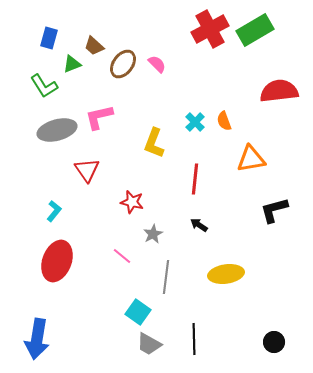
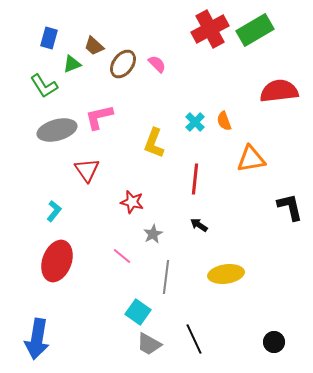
black L-shape: moved 16 px right, 3 px up; rotated 92 degrees clockwise
black line: rotated 24 degrees counterclockwise
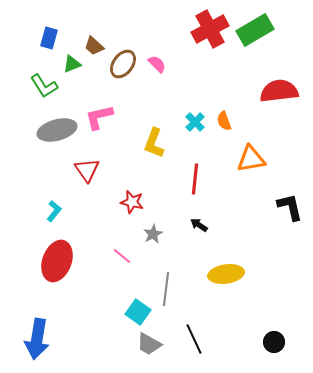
gray line: moved 12 px down
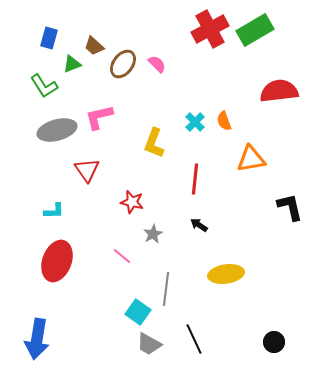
cyan L-shape: rotated 50 degrees clockwise
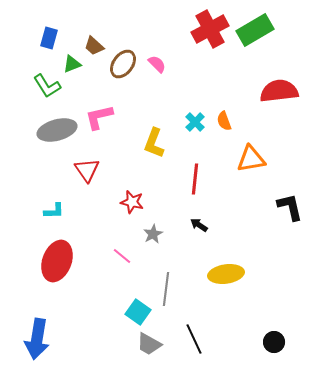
green L-shape: moved 3 px right
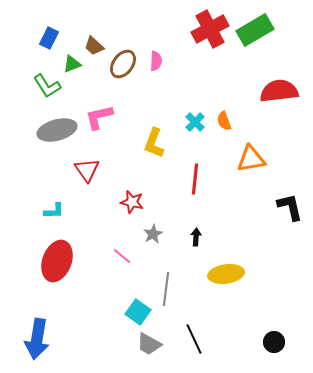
blue rectangle: rotated 10 degrees clockwise
pink semicircle: moved 1 px left, 3 px up; rotated 48 degrees clockwise
black arrow: moved 3 px left, 12 px down; rotated 60 degrees clockwise
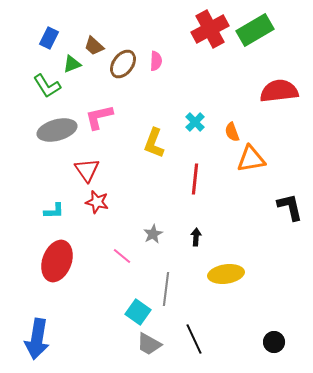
orange semicircle: moved 8 px right, 11 px down
red star: moved 35 px left
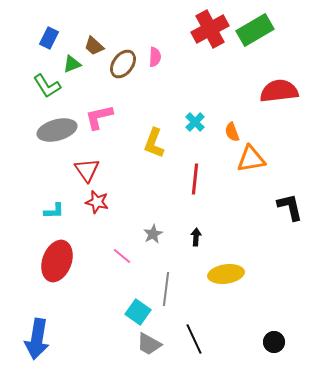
pink semicircle: moved 1 px left, 4 px up
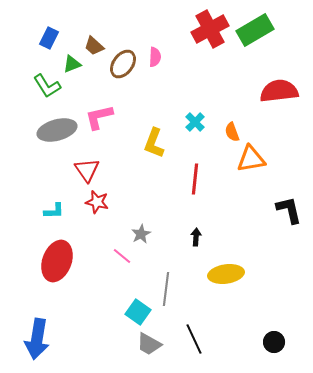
black L-shape: moved 1 px left, 3 px down
gray star: moved 12 px left
